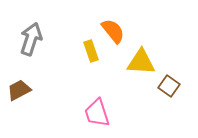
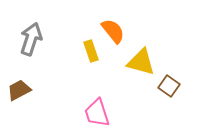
yellow triangle: rotated 12 degrees clockwise
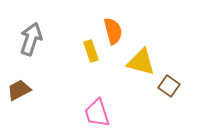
orange semicircle: rotated 24 degrees clockwise
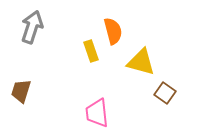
gray arrow: moved 1 px right, 12 px up
brown square: moved 4 px left, 7 px down
brown trapezoid: moved 2 px right, 1 px down; rotated 45 degrees counterclockwise
pink trapezoid: rotated 12 degrees clockwise
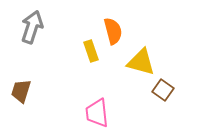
brown square: moved 2 px left, 3 px up
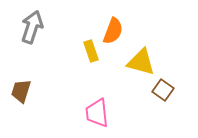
orange semicircle: rotated 36 degrees clockwise
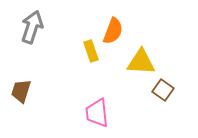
yellow triangle: rotated 12 degrees counterclockwise
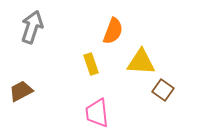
yellow rectangle: moved 13 px down
brown trapezoid: rotated 45 degrees clockwise
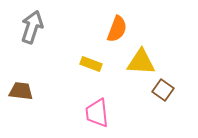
orange semicircle: moved 4 px right, 2 px up
yellow rectangle: rotated 50 degrees counterclockwise
brown trapezoid: rotated 35 degrees clockwise
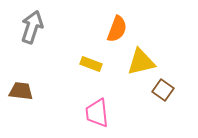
yellow triangle: rotated 16 degrees counterclockwise
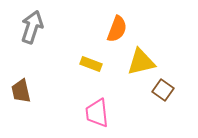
brown trapezoid: rotated 110 degrees counterclockwise
